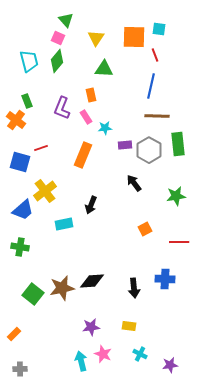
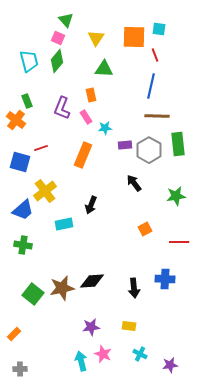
green cross at (20, 247): moved 3 px right, 2 px up
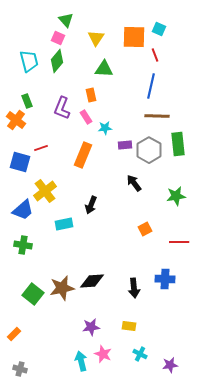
cyan square at (159, 29): rotated 16 degrees clockwise
gray cross at (20, 369): rotated 16 degrees clockwise
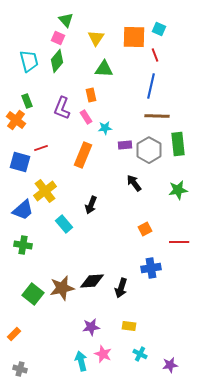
green star at (176, 196): moved 2 px right, 6 px up
cyan rectangle at (64, 224): rotated 60 degrees clockwise
blue cross at (165, 279): moved 14 px left, 11 px up; rotated 12 degrees counterclockwise
black arrow at (134, 288): moved 13 px left; rotated 24 degrees clockwise
